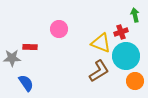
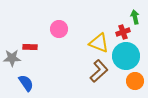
green arrow: moved 2 px down
red cross: moved 2 px right
yellow triangle: moved 2 px left
brown L-shape: rotated 10 degrees counterclockwise
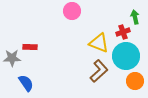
pink circle: moved 13 px right, 18 px up
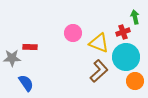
pink circle: moved 1 px right, 22 px down
cyan circle: moved 1 px down
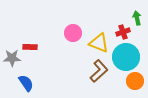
green arrow: moved 2 px right, 1 px down
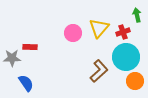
green arrow: moved 3 px up
yellow triangle: moved 15 px up; rotated 50 degrees clockwise
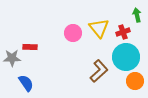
yellow triangle: rotated 20 degrees counterclockwise
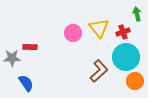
green arrow: moved 1 px up
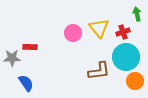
brown L-shape: rotated 35 degrees clockwise
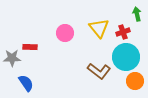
pink circle: moved 8 px left
brown L-shape: rotated 45 degrees clockwise
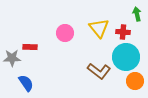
red cross: rotated 24 degrees clockwise
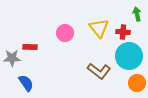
cyan circle: moved 3 px right, 1 px up
orange circle: moved 2 px right, 2 px down
